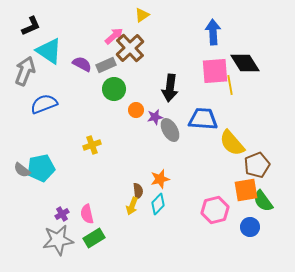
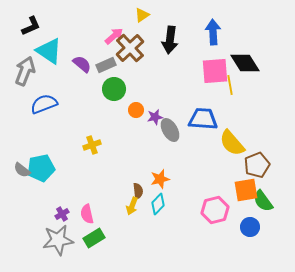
purple semicircle: rotated 12 degrees clockwise
black arrow: moved 48 px up
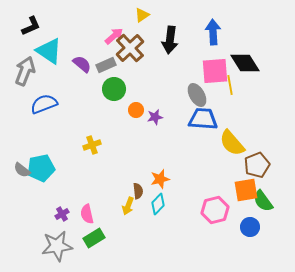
gray ellipse: moved 27 px right, 35 px up
yellow arrow: moved 4 px left
gray star: moved 1 px left, 6 px down
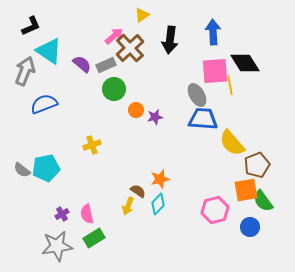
cyan pentagon: moved 5 px right
brown semicircle: rotated 49 degrees counterclockwise
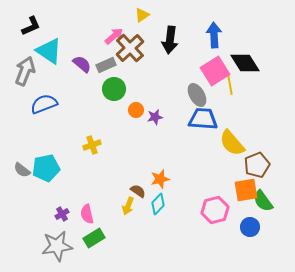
blue arrow: moved 1 px right, 3 px down
pink square: rotated 28 degrees counterclockwise
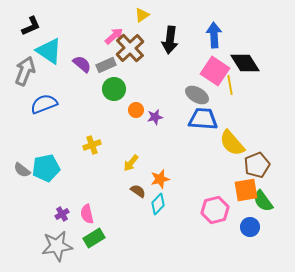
pink square: rotated 24 degrees counterclockwise
gray ellipse: rotated 30 degrees counterclockwise
yellow arrow: moved 3 px right, 43 px up; rotated 18 degrees clockwise
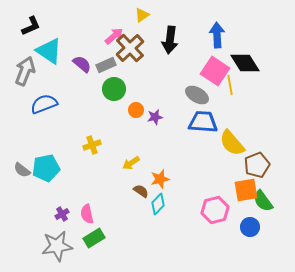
blue arrow: moved 3 px right
blue trapezoid: moved 3 px down
yellow arrow: rotated 18 degrees clockwise
brown semicircle: moved 3 px right
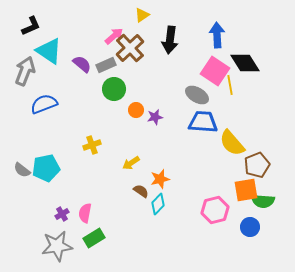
green semicircle: rotated 50 degrees counterclockwise
pink semicircle: moved 2 px left, 1 px up; rotated 24 degrees clockwise
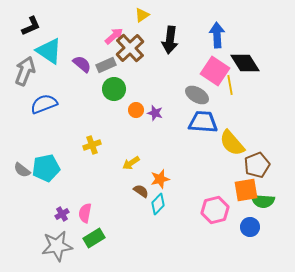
purple star: moved 4 px up; rotated 28 degrees clockwise
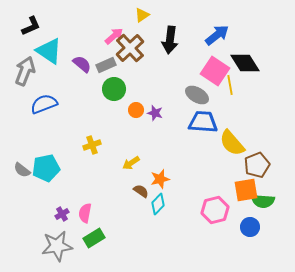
blue arrow: rotated 55 degrees clockwise
